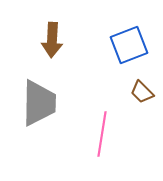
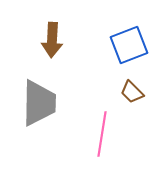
brown trapezoid: moved 10 px left
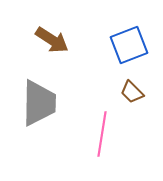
brown arrow: rotated 60 degrees counterclockwise
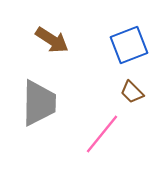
pink line: rotated 30 degrees clockwise
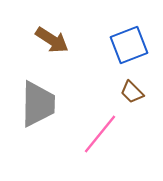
gray trapezoid: moved 1 px left, 1 px down
pink line: moved 2 px left
